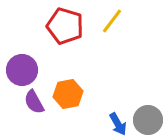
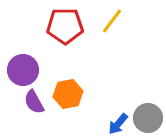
red pentagon: rotated 18 degrees counterclockwise
purple circle: moved 1 px right
gray circle: moved 2 px up
blue arrow: rotated 70 degrees clockwise
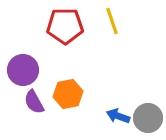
yellow line: rotated 56 degrees counterclockwise
blue arrow: moved 8 px up; rotated 70 degrees clockwise
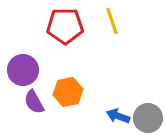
orange hexagon: moved 2 px up
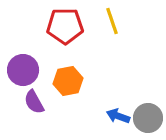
orange hexagon: moved 11 px up
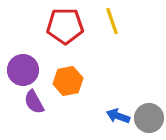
gray circle: moved 1 px right
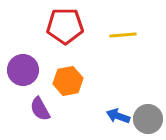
yellow line: moved 11 px right, 14 px down; rotated 76 degrees counterclockwise
purple semicircle: moved 6 px right, 7 px down
gray circle: moved 1 px left, 1 px down
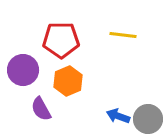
red pentagon: moved 4 px left, 14 px down
yellow line: rotated 12 degrees clockwise
orange hexagon: rotated 12 degrees counterclockwise
purple semicircle: moved 1 px right
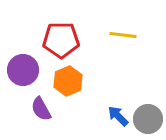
blue arrow: rotated 25 degrees clockwise
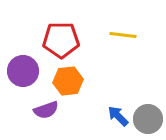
purple circle: moved 1 px down
orange hexagon: rotated 16 degrees clockwise
purple semicircle: moved 5 px right, 1 px down; rotated 80 degrees counterclockwise
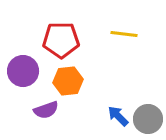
yellow line: moved 1 px right, 1 px up
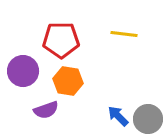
orange hexagon: rotated 16 degrees clockwise
